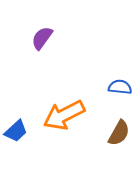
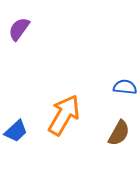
purple semicircle: moved 23 px left, 9 px up
blue semicircle: moved 5 px right
orange arrow: rotated 147 degrees clockwise
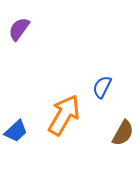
blue semicircle: moved 23 px left; rotated 70 degrees counterclockwise
brown semicircle: moved 4 px right
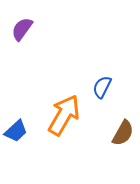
purple semicircle: moved 3 px right
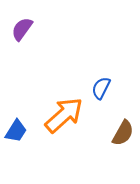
blue semicircle: moved 1 px left, 1 px down
orange arrow: rotated 18 degrees clockwise
blue trapezoid: rotated 15 degrees counterclockwise
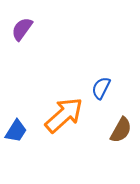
brown semicircle: moved 2 px left, 3 px up
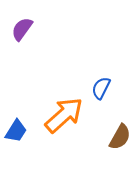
brown semicircle: moved 1 px left, 7 px down
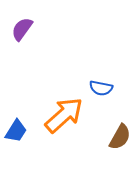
blue semicircle: rotated 105 degrees counterclockwise
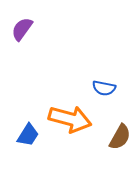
blue semicircle: moved 3 px right
orange arrow: moved 6 px right, 4 px down; rotated 57 degrees clockwise
blue trapezoid: moved 12 px right, 4 px down
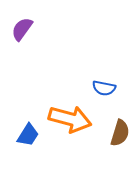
brown semicircle: moved 4 px up; rotated 12 degrees counterclockwise
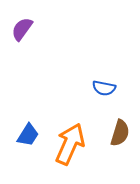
orange arrow: moved 25 px down; rotated 81 degrees counterclockwise
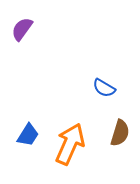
blue semicircle: rotated 20 degrees clockwise
